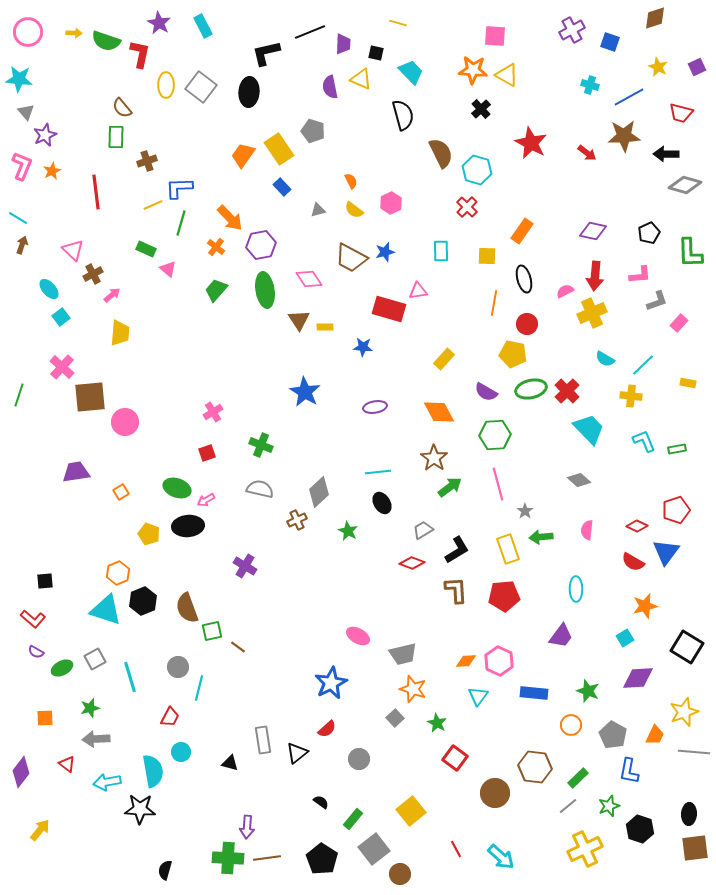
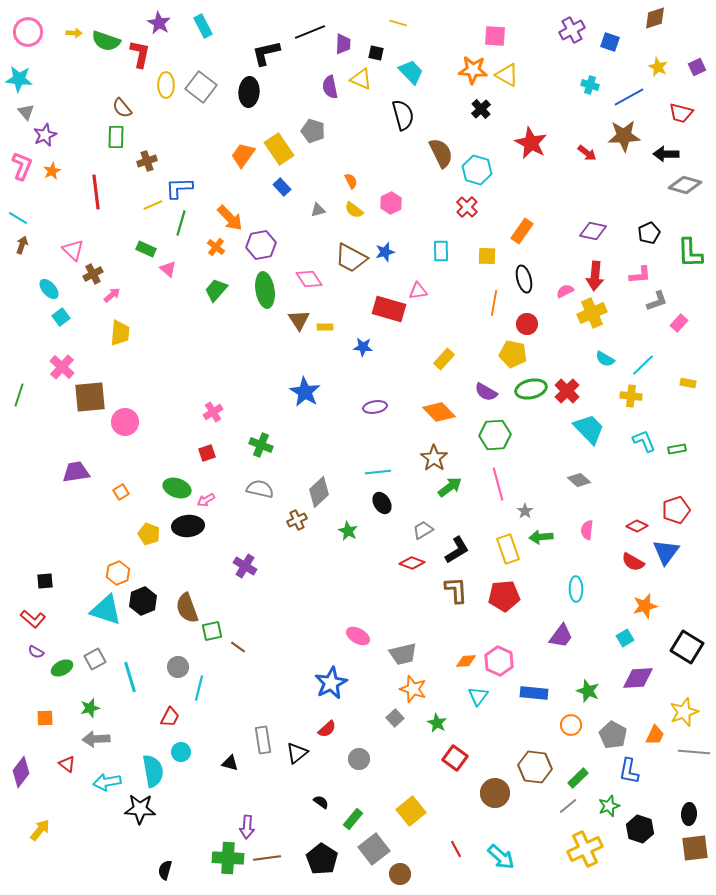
orange diamond at (439, 412): rotated 16 degrees counterclockwise
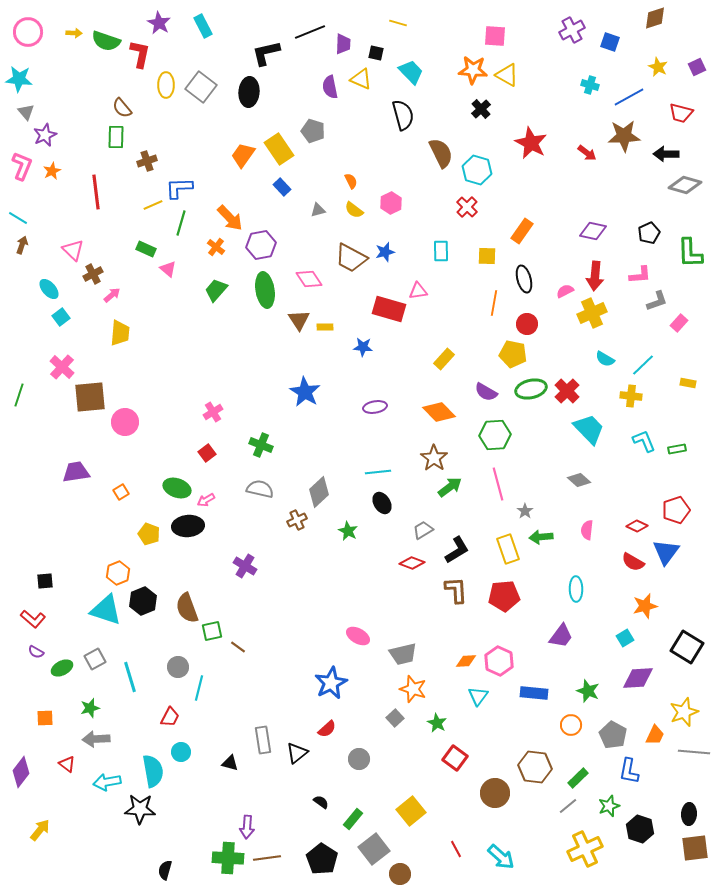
red square at (207, 453): rotated 18 degrees counterclockwise
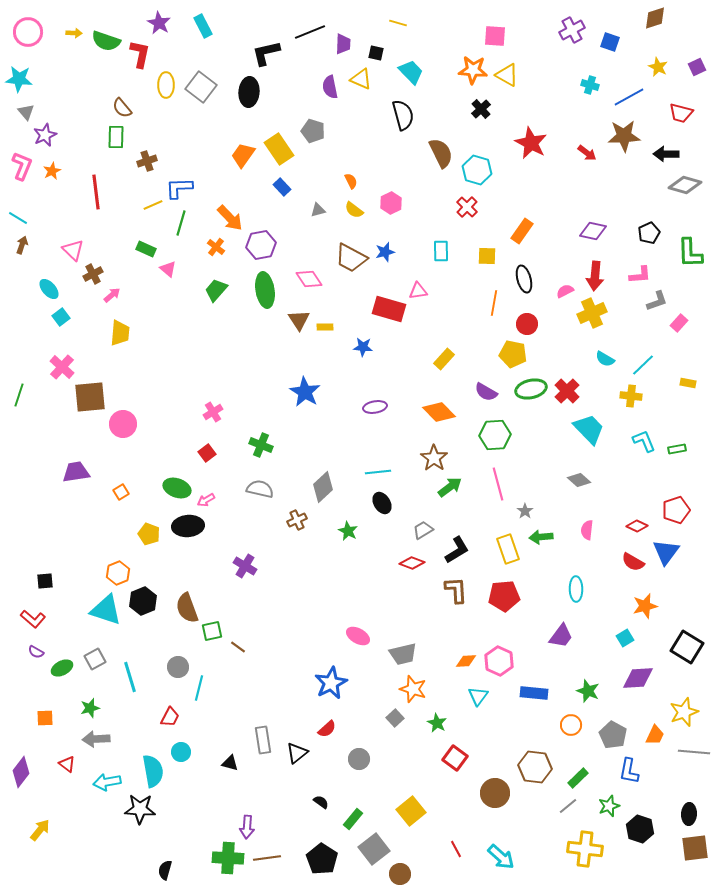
pink circle at (125, 422): moved 2 px left, 2 px down
gray diamond at (319, 492): moved 4 px right, 5 px up
yellow cross at (585, 849): rotated 32 degrees clockwise
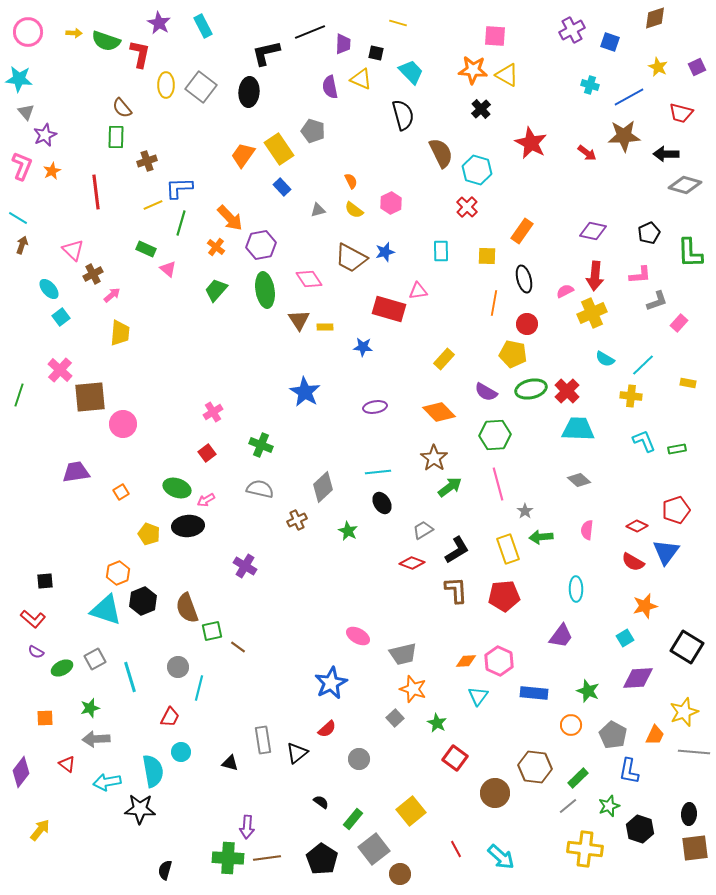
pink cross at (62, 367): moved 2 px left, 3 px down
cyan trapezoid at (589, 429): moved 11 px left; rotated 44 degrees counterclockwise
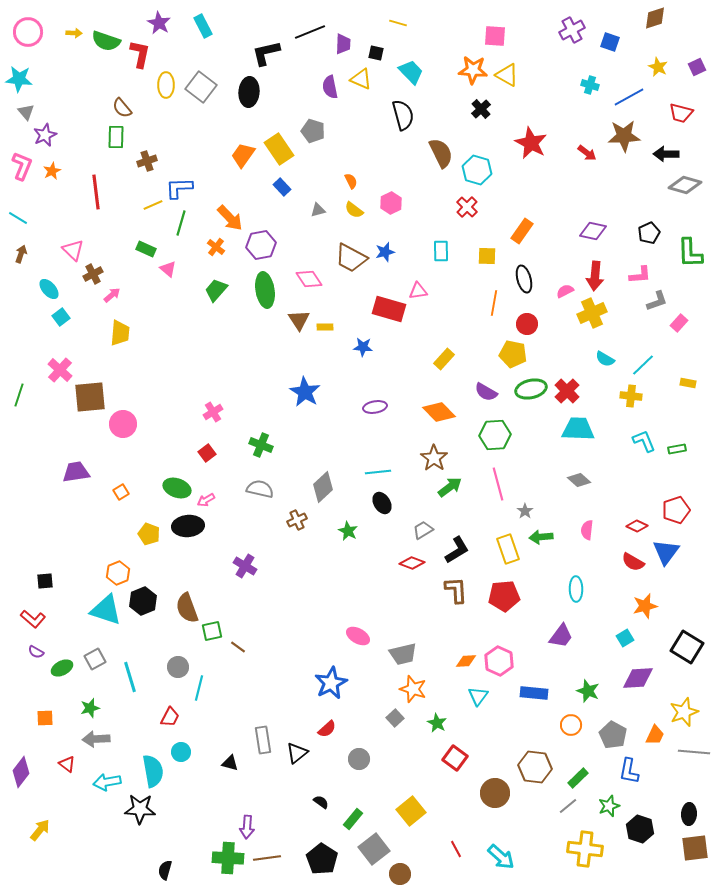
brown arrow at (22, 245): moved 1 px left, 9 px down
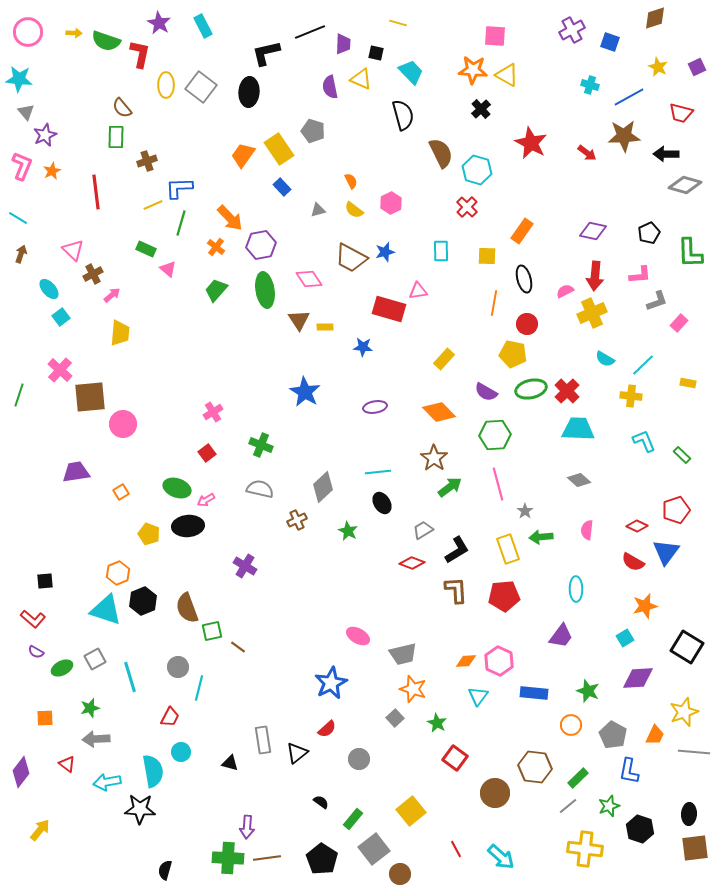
green rectangle at (677, 449): moved 5 px right, 6 px down; rotated 54 degrees clockwise
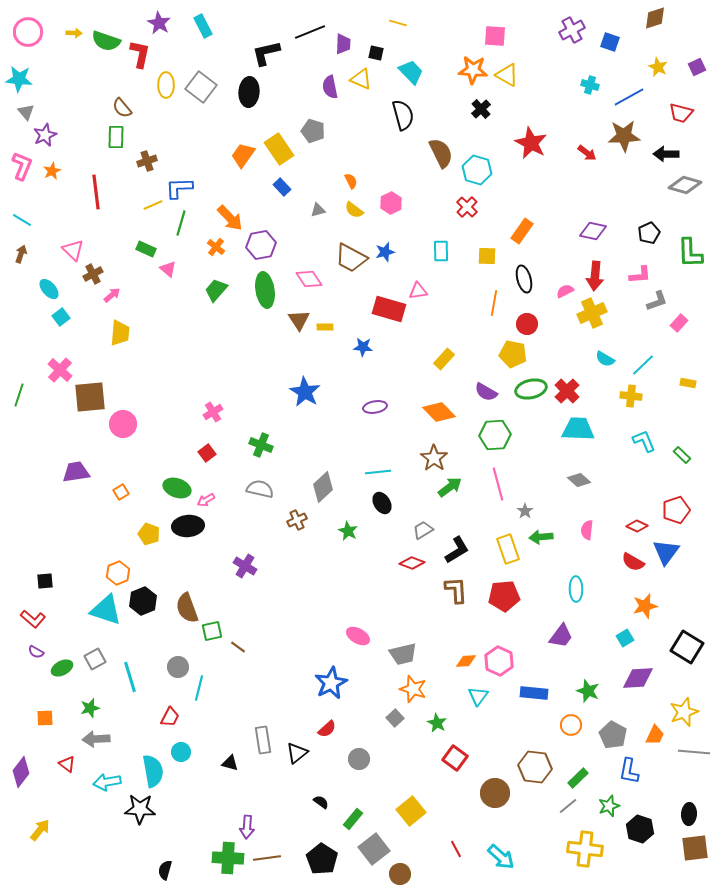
cyan line at (18, 218): moved 4 px right, 2 px down
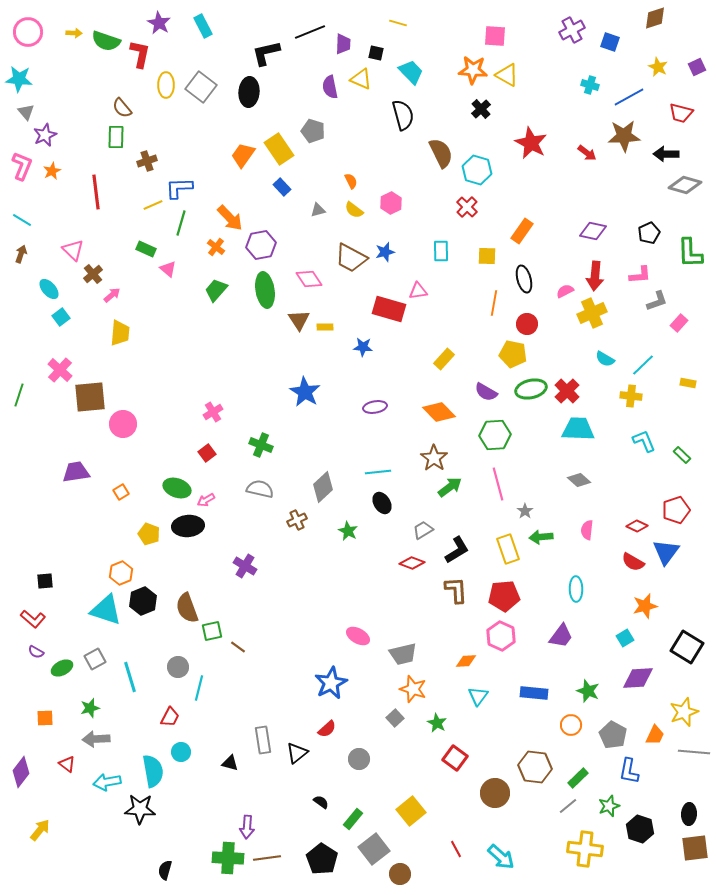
brown cross at (93, 274): rotated 12 degrees counterclockwise
orange hexagon at (118, 573): moved 3 px right
pink hexagon at (499, 661): moved 2 px right, 25 px up
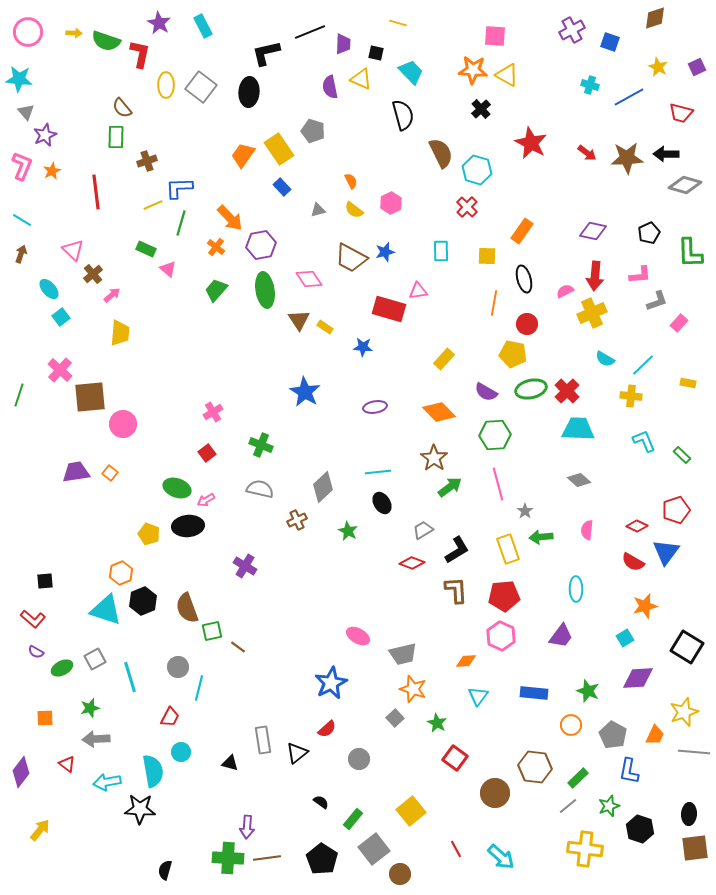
brown star at (624, 136): moved 3 px right, 22 px down
yellow rectangle at (325, 327): rotated 35 degrees clockwise
orange square at (121, 492): moved 11 px left, 19 px up; rotated 21 degrees counterclockwise
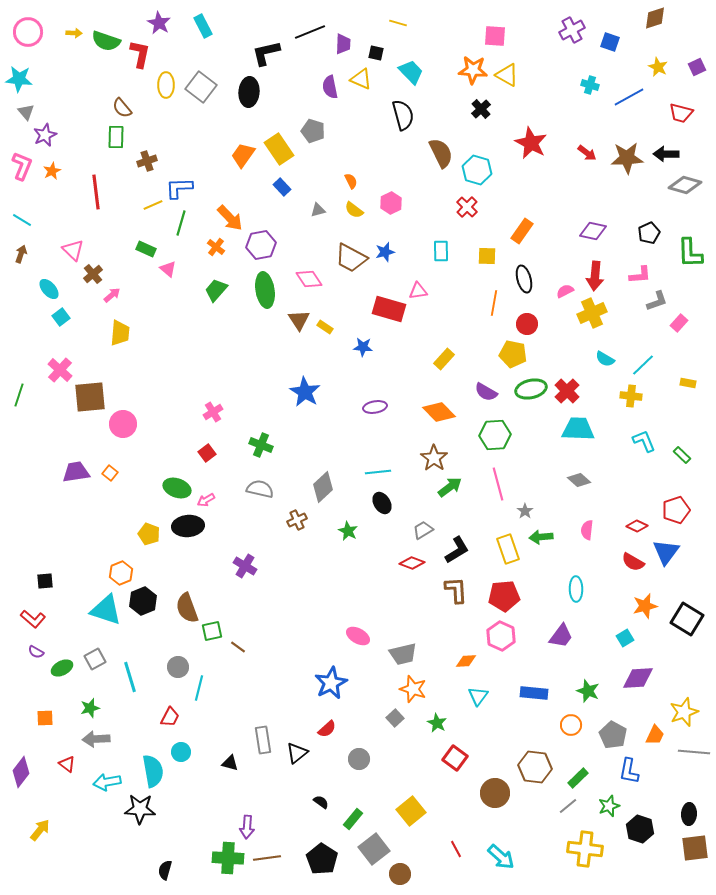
black square at (687, 647): moved 28 px up
